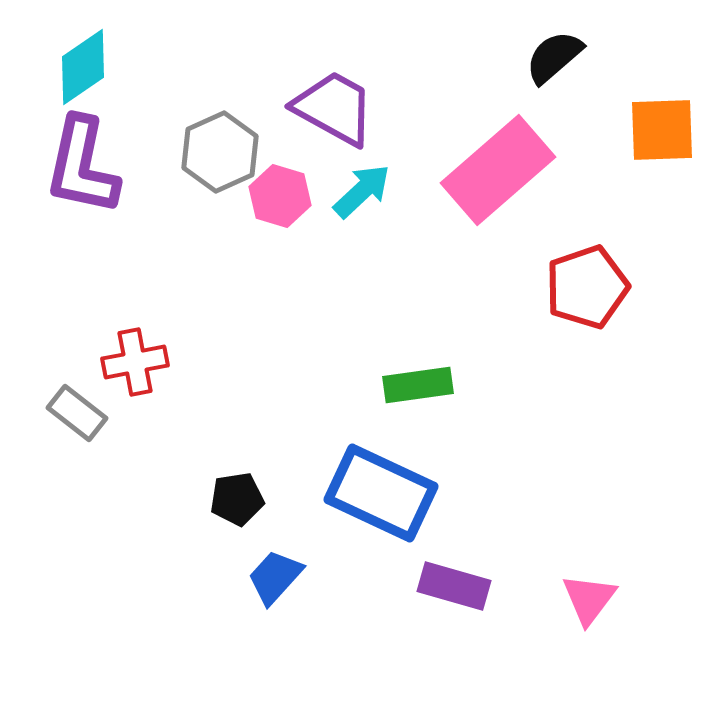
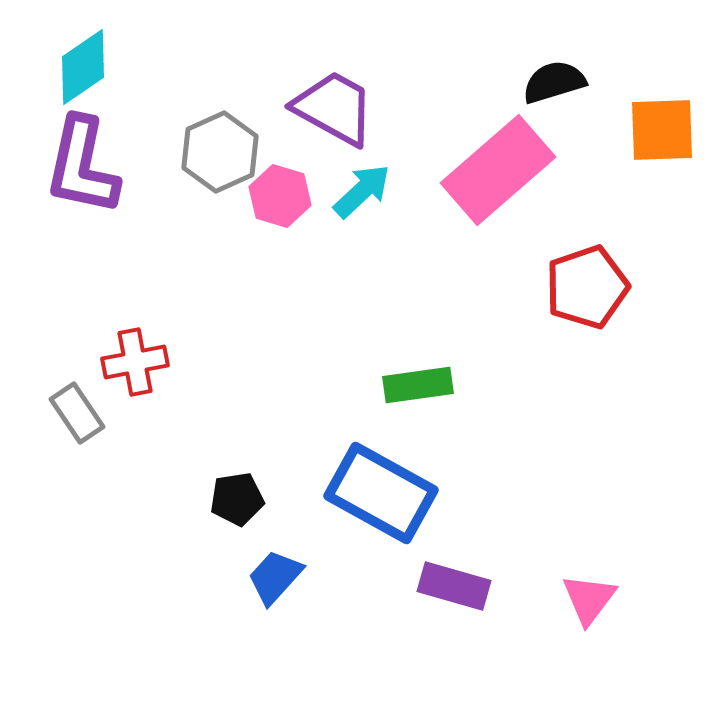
black semicircle: moved 25 px down; rotated 24 degrees clockwise
gray rectangle: rotated 18 degrees clockwise
blue rectangle: rotated 4 degrees clockwise
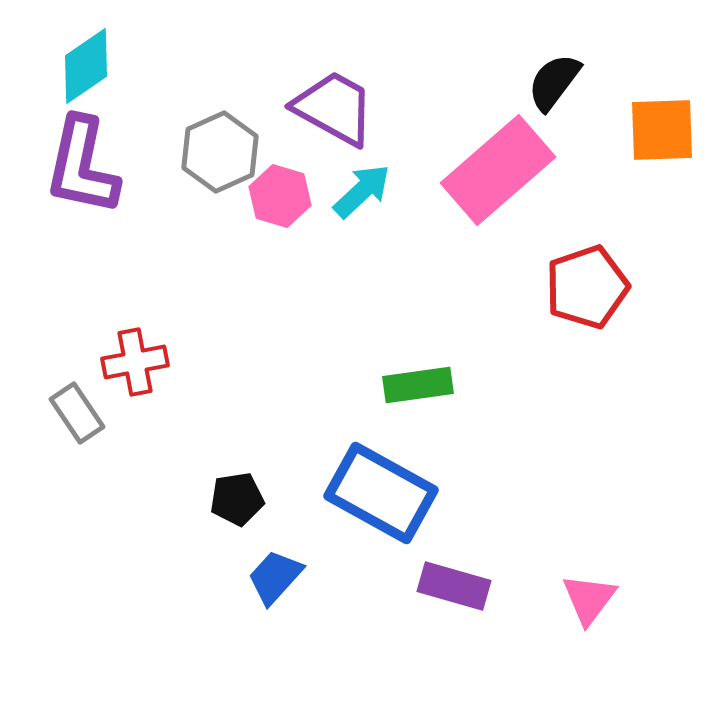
cyan diamond: moved 3 px right, 1 px up
black semicircle: rotated 36 degrees counterclockwise
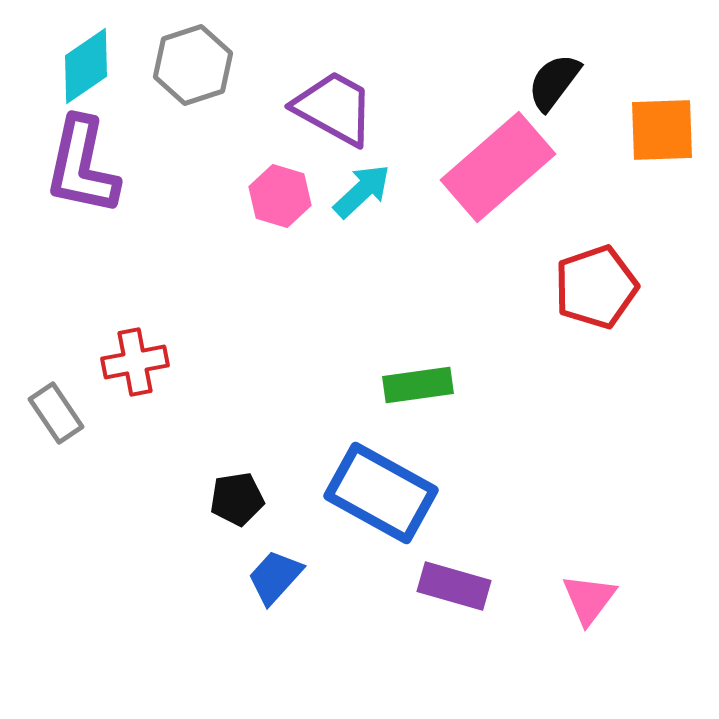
gray hexagon: moved 27 px left, 87 px up; rotated 6 degrees clockwise
pink rectangle: moved 3 px up
red pentagon: moved 9 px right
gray rectangle: moved 21 px left
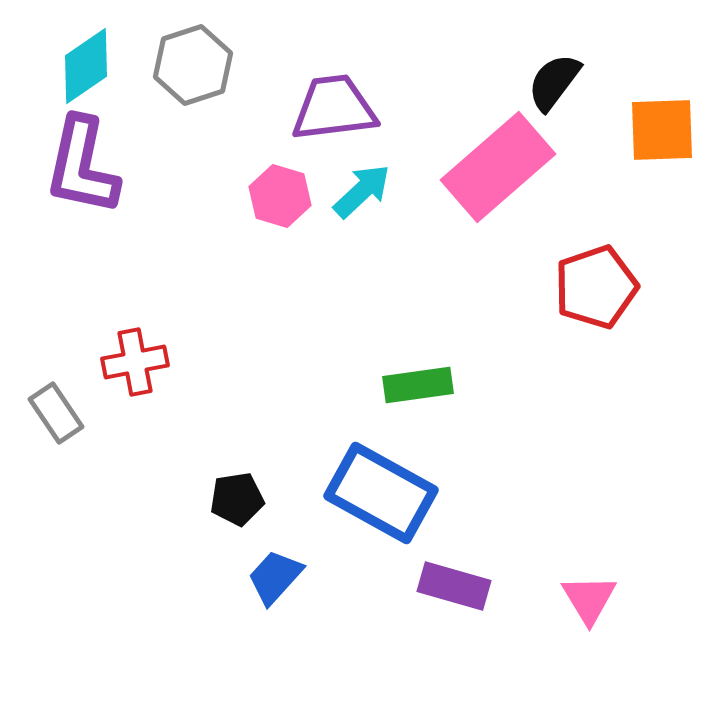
purple trapezoid: rotated 36 degrees counterclockwise
pink triangle: rotated 8 degrees counterclockwise
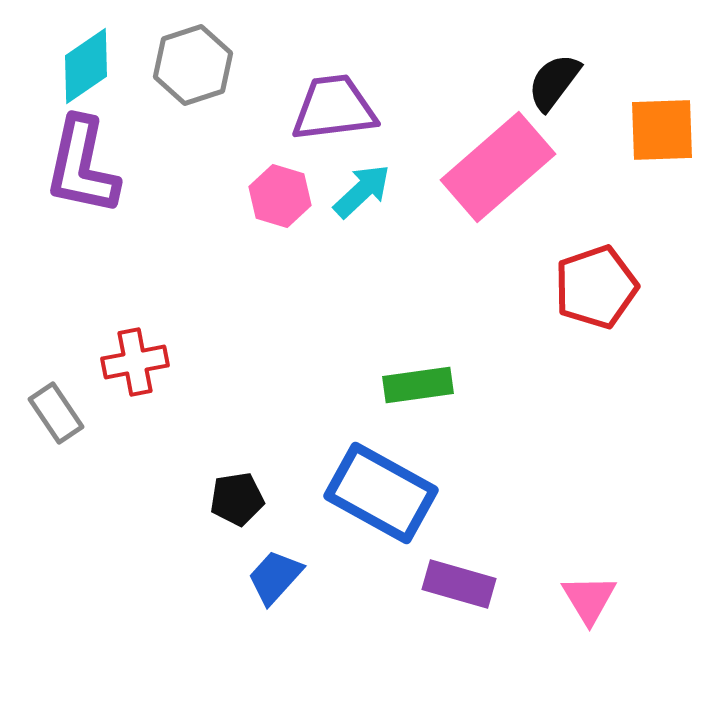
purple rectangle: moved 5 px right, 2 px up
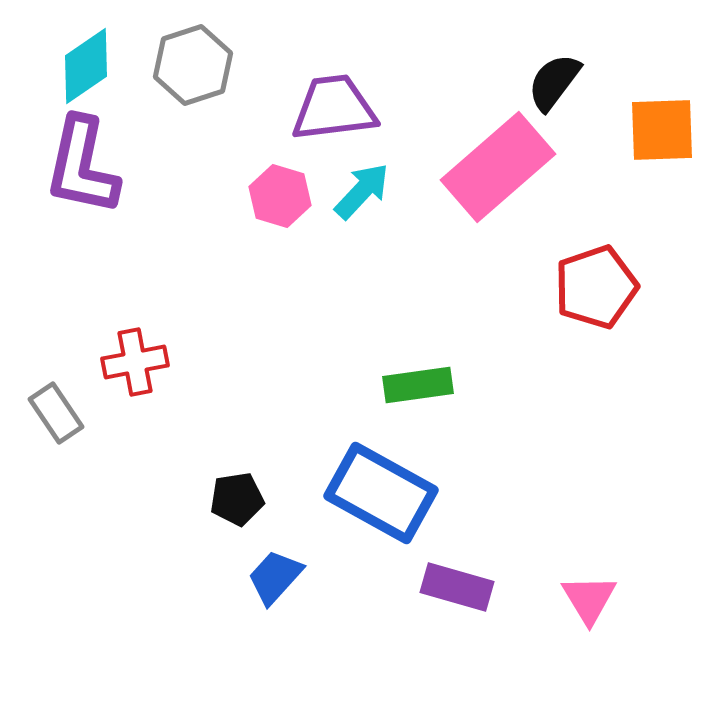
cyan arrow: rotated 4 degrees counterclockwise
purple rectangle: moved 2 px left, 3 px down
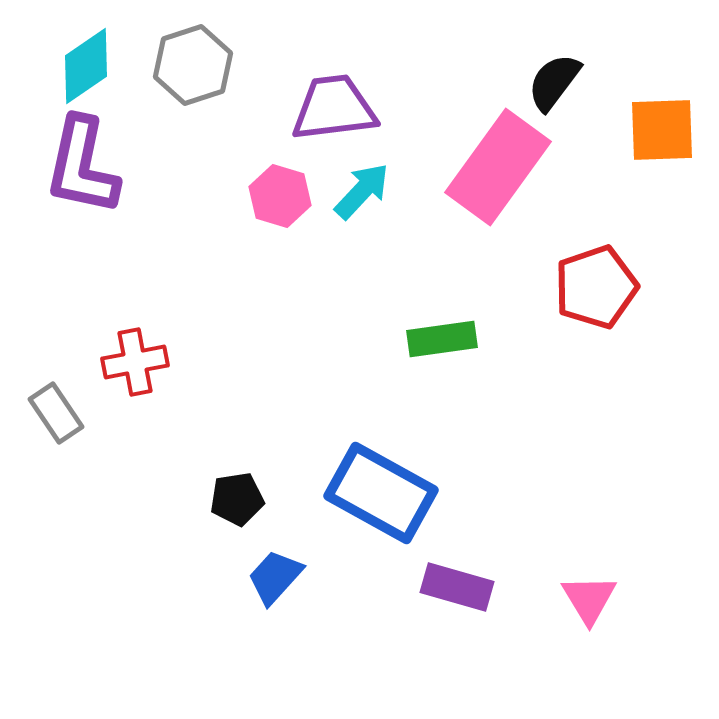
pink rectangle: rotated 13 degrees counterclockwise
green rectangle: moved 24 px right, 46 px up
